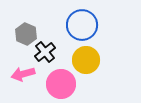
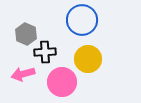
blue circle: moved 5 px up
black cross: rotated 35 degrees clockwise
yellow circle: moved 2 px right, 1 px up
pink circle: moved 1 px right, 2 px up
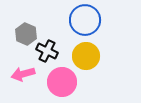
blue circle: moved 3 px right
black cross: moved 2 px right, 1 px up; rotated 30 degrees clockwise
yellow circle: moved 2 px left, 3 px up
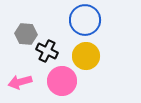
gray hexagon: rotated 20 degrees counterclockwise
pink arrow: moved 3 px left, 8 px down
pink circle: moved 1 px up
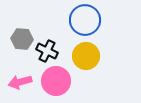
gray hexagon: moved 4 px left, 5 px down
pink circle: moved 6 px left
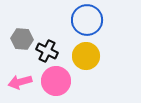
blue circle: moved 2 px right
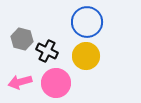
blue circle: moved 2 px down
gray hexagon: rotated 10 degrees clockwise
pink circle: moved 2 px down
